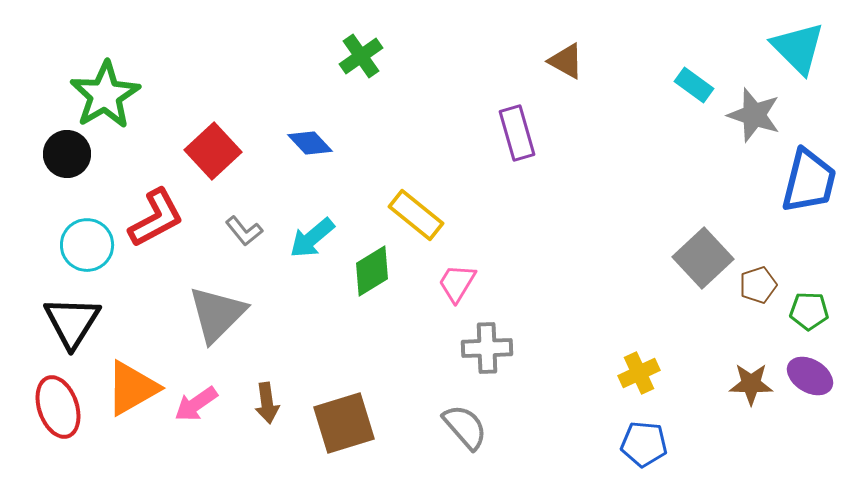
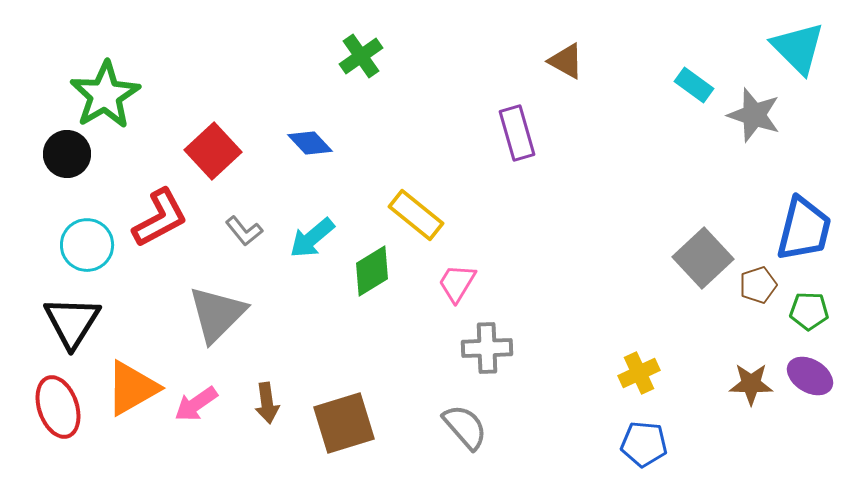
blue trapezoid: moved 5 px left, 48 px down
red L-shape: moved 4 px right
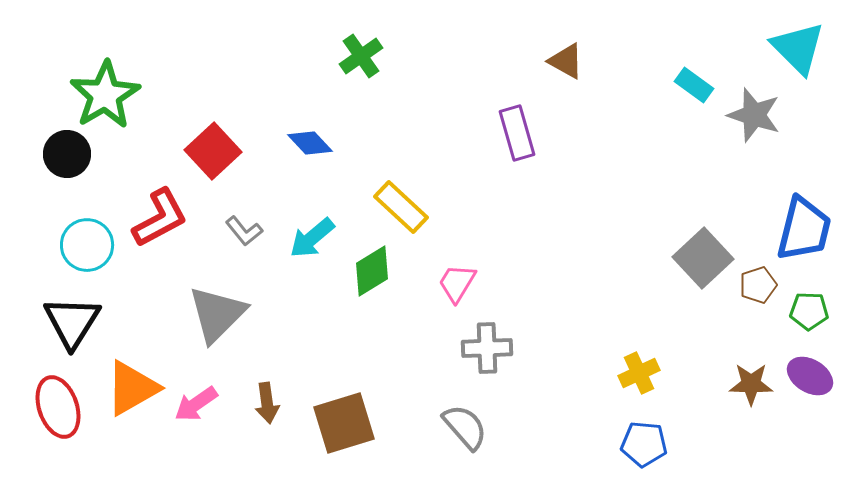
yellow rectangle: moved 15 px left, 8 px up; rotated 4 degrees clockwise
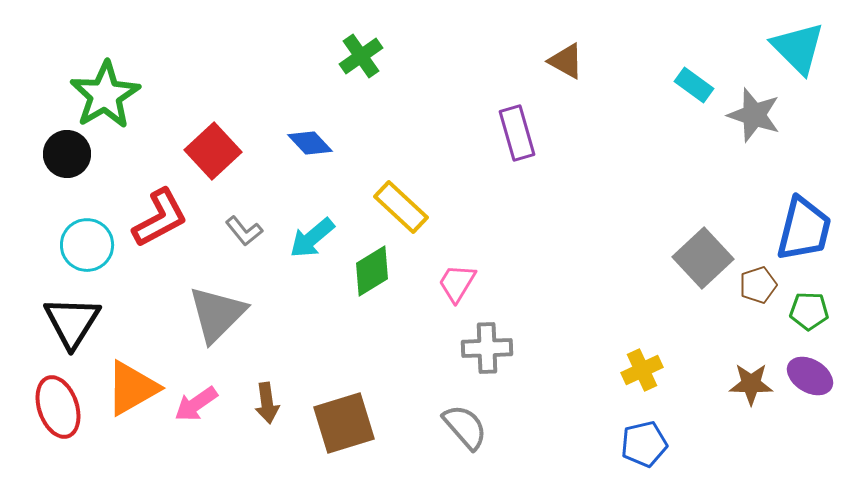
yellow cross: moved 3 px right, 3 px up
blue pentagon: rotated 18 degrees counterclockwise
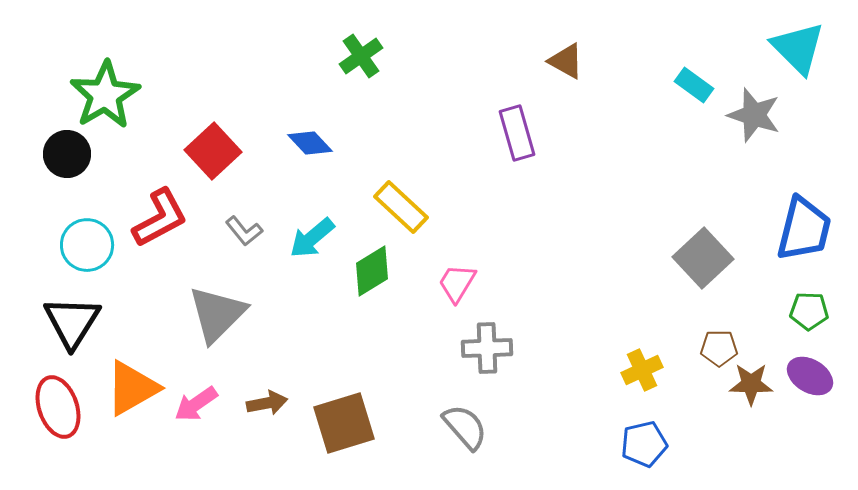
brown pentagon: moved 39 px left, 63 px down; rotated 18 degrees clockwise
brown arrow: rotated 93 degrees counterclockwise
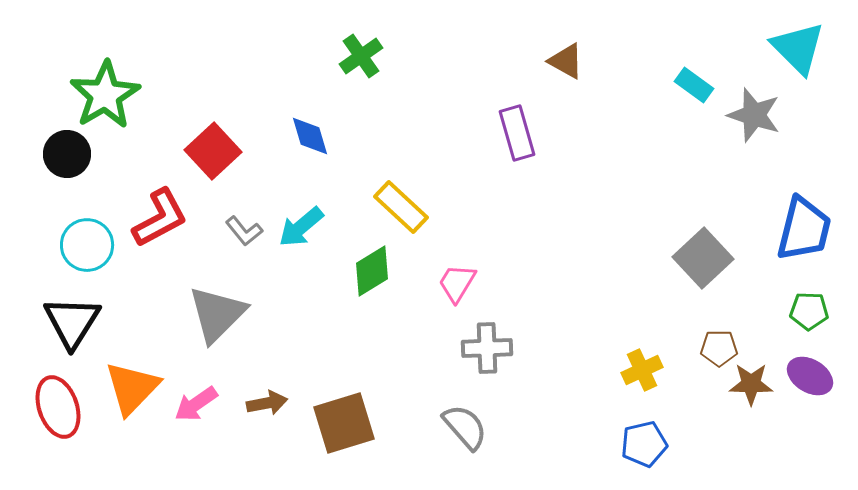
blue diamond: moved 7 px up; rotated 27 degrees clockwise
cyan arrow: moved 11 px left, 11 px up
orange triangle: rotated 16 degrees counterclockwise
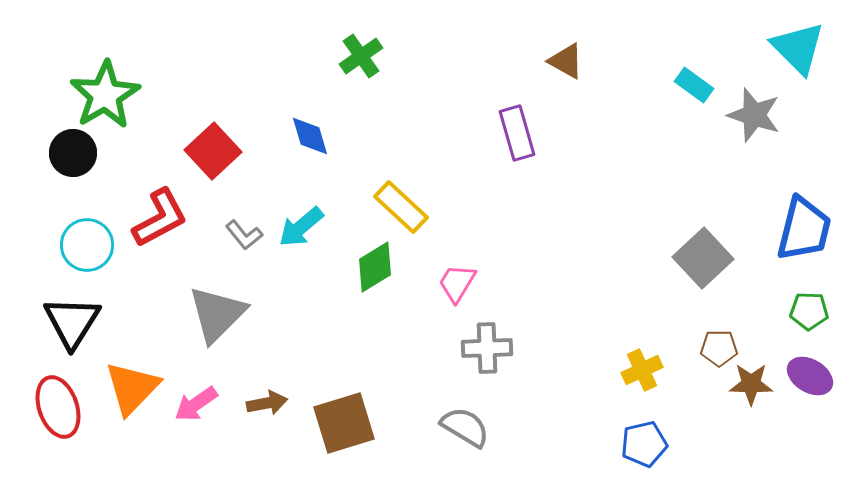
black circle: moved 6 px right, 1 px up
gray L-shape: moved 4 px down
green diamond: moved 3 px right, 4 px up
gray semicircle: rotated 18 degrees counterclockwise
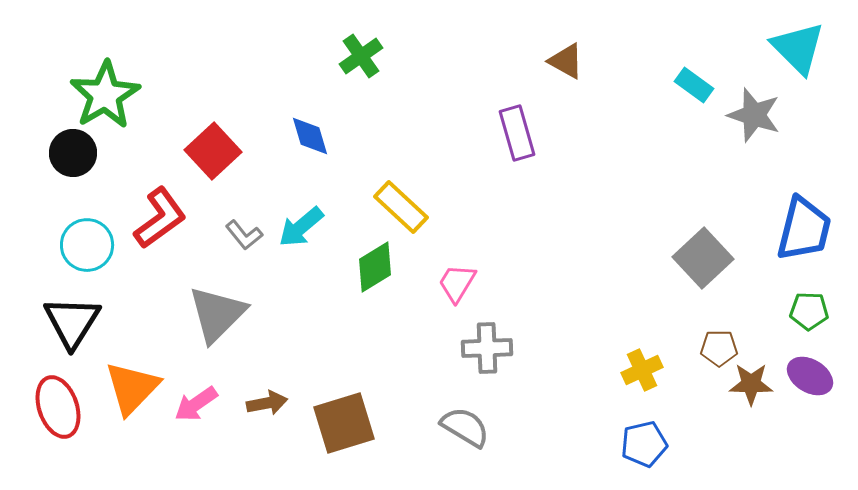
red L-shape: rotated 8 degrees counterclockwise
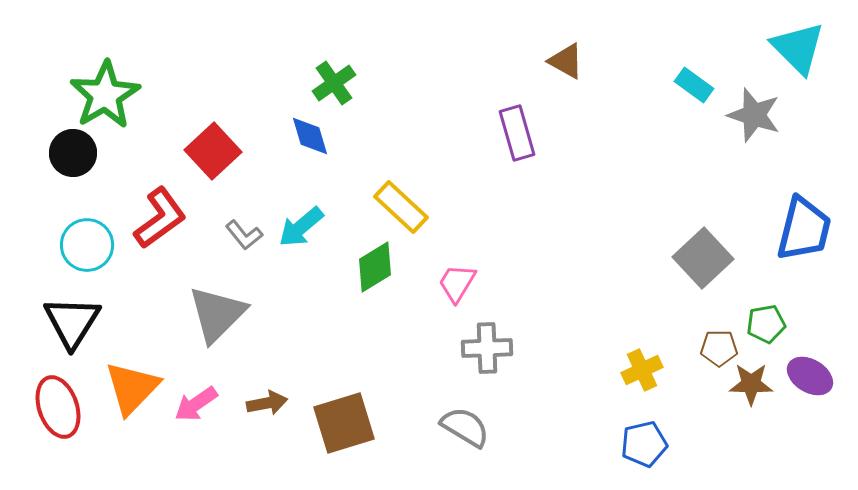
green cross: moved 27 px left, 27 px down
green pentagon: moved 43 px left, 13 px down; rotated 12 degrees counterclockwise
